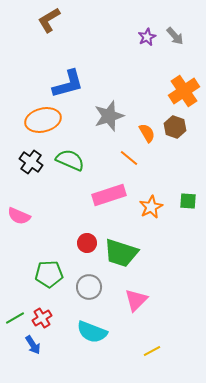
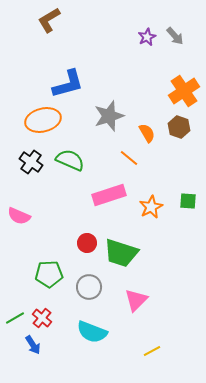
brown hexagon: moved 4 px right
red cross: rotated 18 degrees counterclockwise
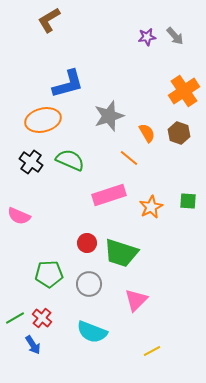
purple star: rotated 18 degrees clockwise
brown hexagon: moved 6 px down
gray circle: moved 3 px up
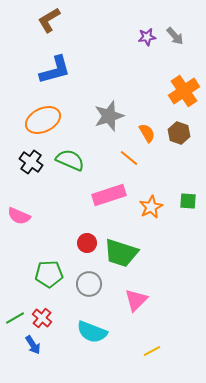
blue L-shape: moved 13 px left, 14 px up
orange ellipse: rotated 12 degrees counterclockwise
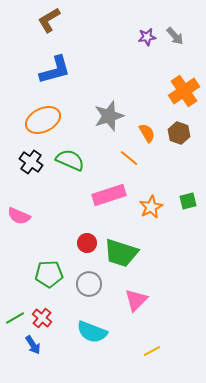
green square: rotated 18 degrees counterclockwise
